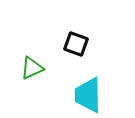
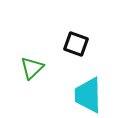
green triangle: rotated 20 degrees counterclockwise
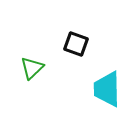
cyan trapezoid: moved 19 px right, 6 px up
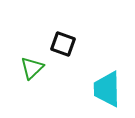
black square: moved 13 px left
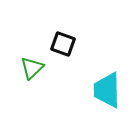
cyan trapezoid: moved 1 px down
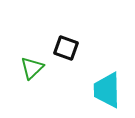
black square: moved 3 px right, 4 px down
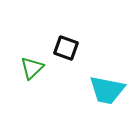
cyan trapezoid: rotated 78 degrees counterclockwise
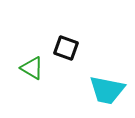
green triangle: rotated 45 degrees counterclockwise
